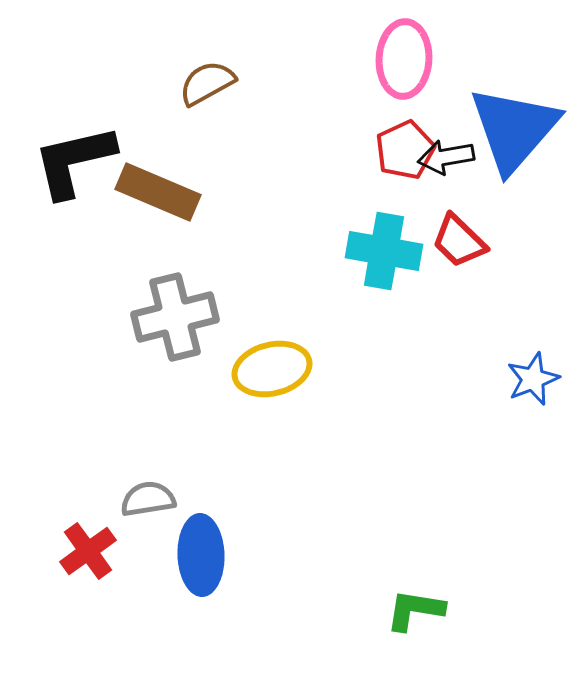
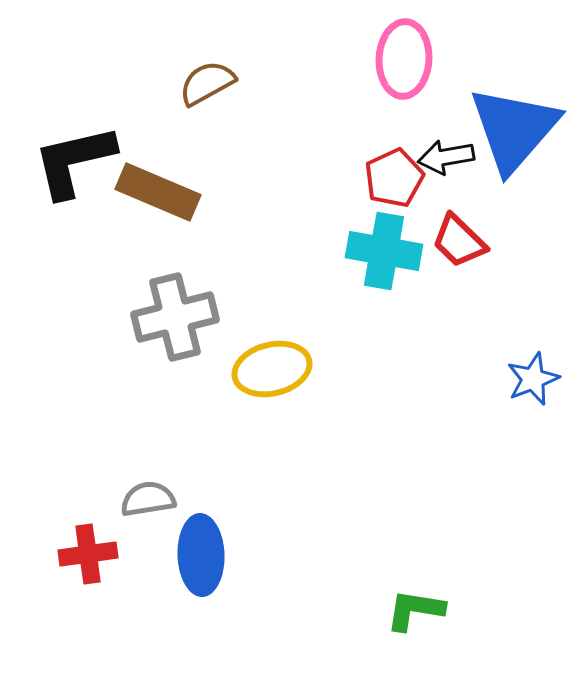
red pentagon: moved 11 px left, 28 px down
red cross: moved 3 px down; rotated 28 degrees clockwise
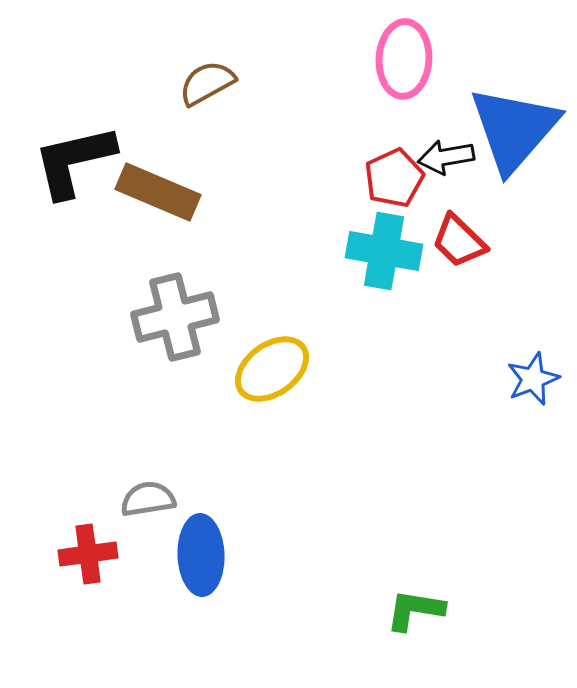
yellow ellipse: rotated 22 degrees counterclockwise
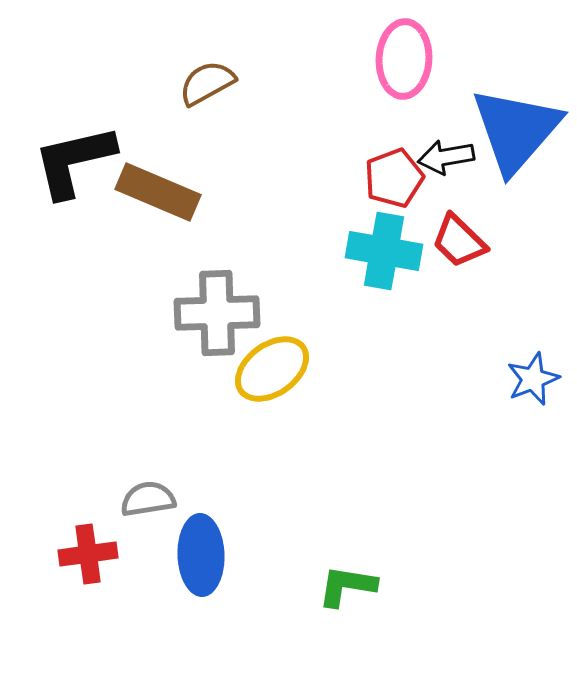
blue triangle: moved 2 px right, 1 px down
red pentagon: rotated 4 degrees clockwise
gray cross: moved 42 px right, 4 px up; rotated 12 degrees clockwise
green L-shape: moved 68 px left, 24 px up
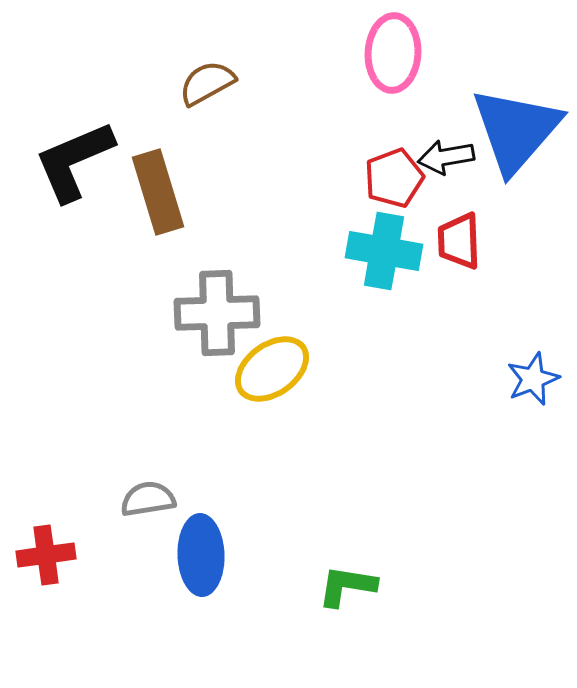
pink ellipse: moved 11 px left, 6 px up
black L-shape: rotated 10 degrees counterclockwise
brown rectangle: rotated 50 degrees clockwise
red trapezoid: rotated 44 degrees clockwise
red cross: moved 42 px left, 1 px down
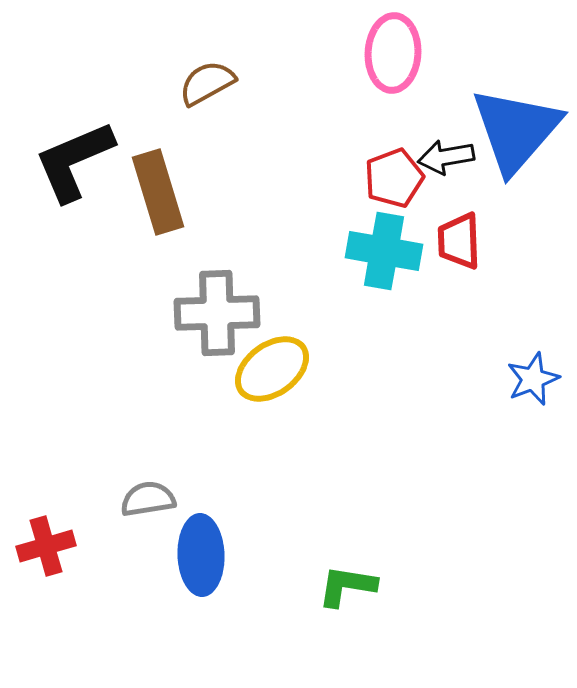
red cross: moved 9 px up; rotated 8 degrees counterclockwise
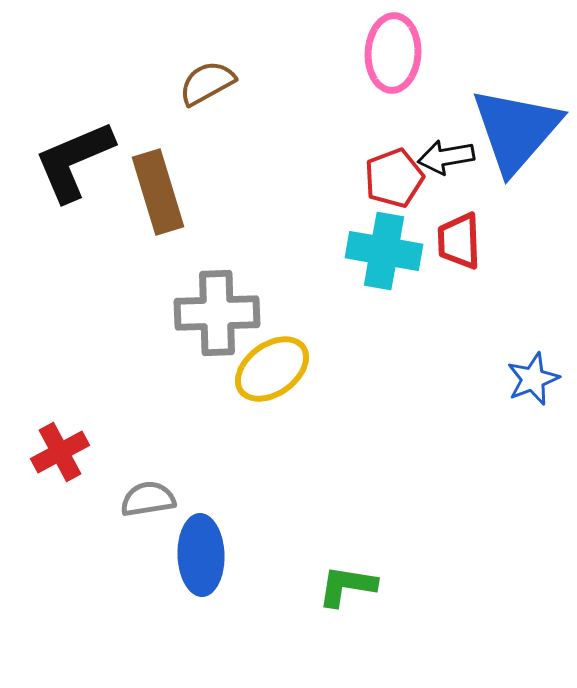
red cross: moved 14 px right, 94 px up; rotated 12 degrees counterclockwise
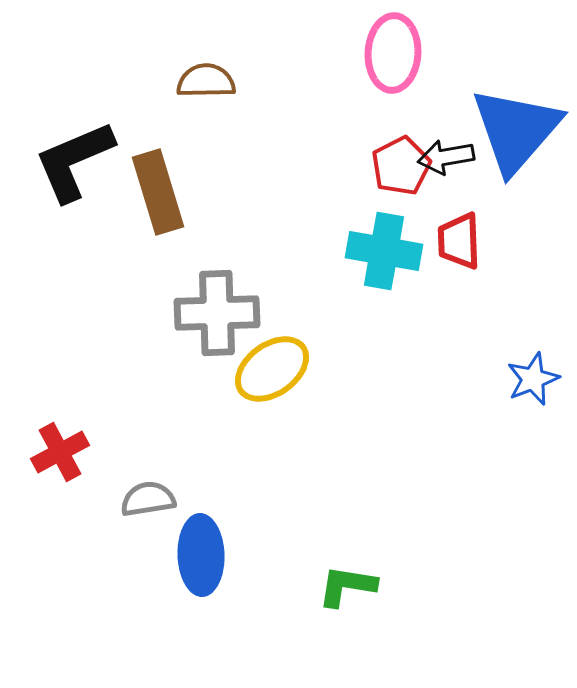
brown semicircle: moved 1 px left, 2 px up; rotated 28 degrees clockwise
red pentagon: moved 7 px right, 12 px up; rotated 6 degrees counterclockwise
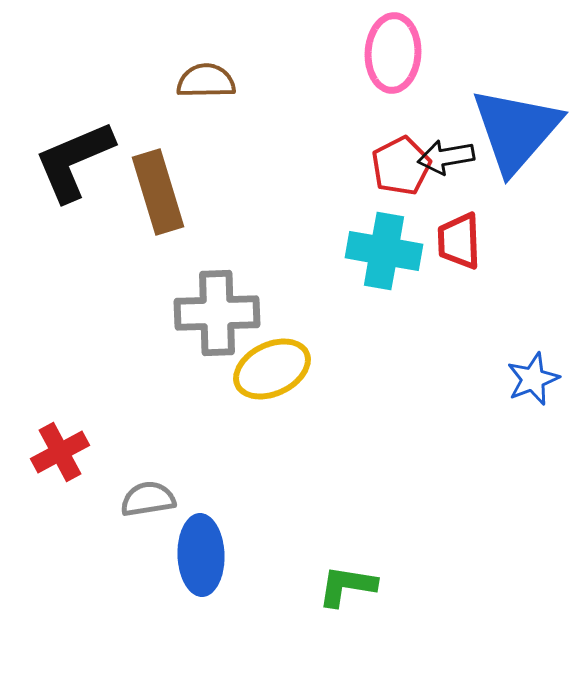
yellow ellipse: rotated 10 degrees clockwise
